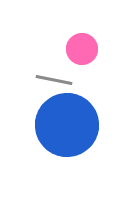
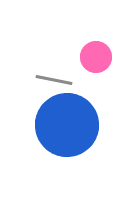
pink circle: moved 14 px right, 8 px down
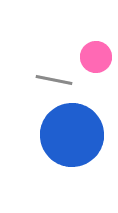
blue circle: moved 5 px right, 10 px down
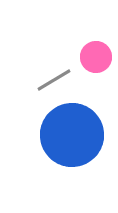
gray line: rotated 42 degrees counterclockwise
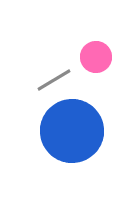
blue circle: moved 4 px up
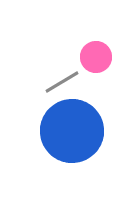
gray line: moved 8 px right, 2 px down
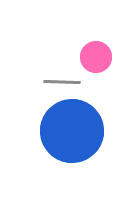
gray line: rotated 33 degrees clockwise
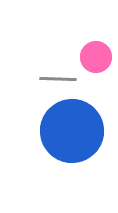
gray line: moved 4 px left, 3 px up
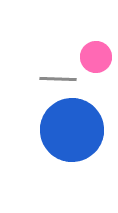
blue circle: moved 1 px up
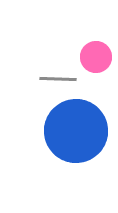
blue circle: moved 4 px right, 1 px down
